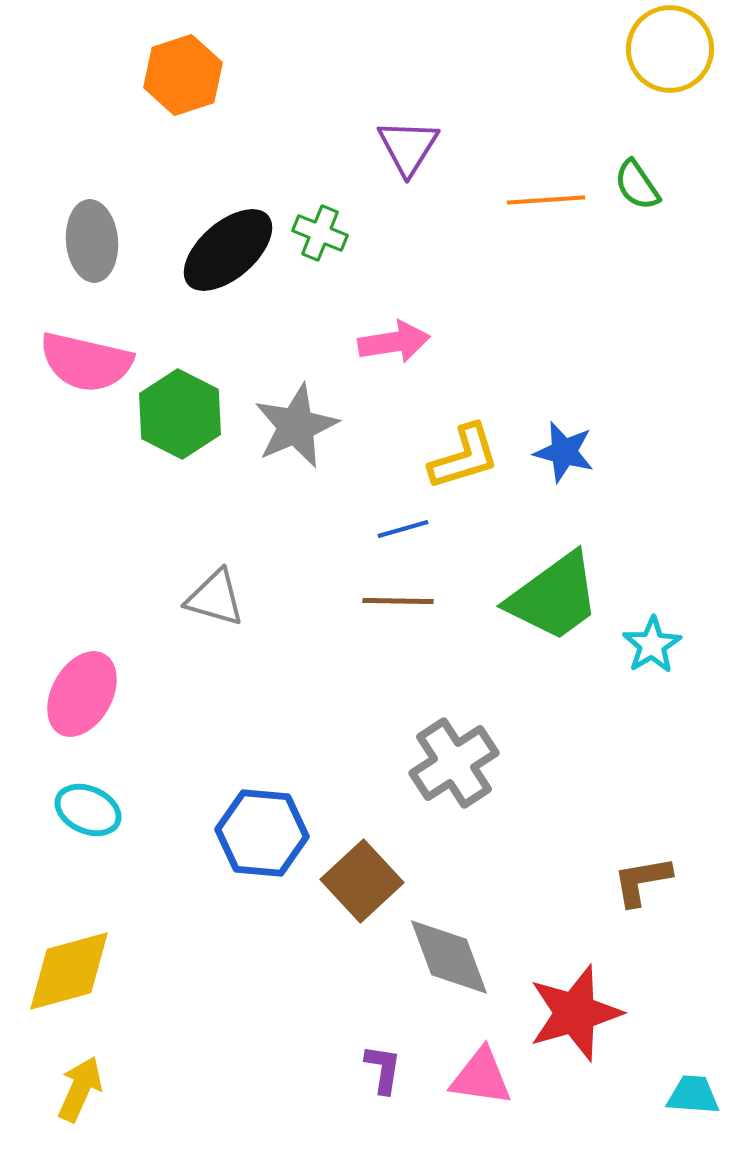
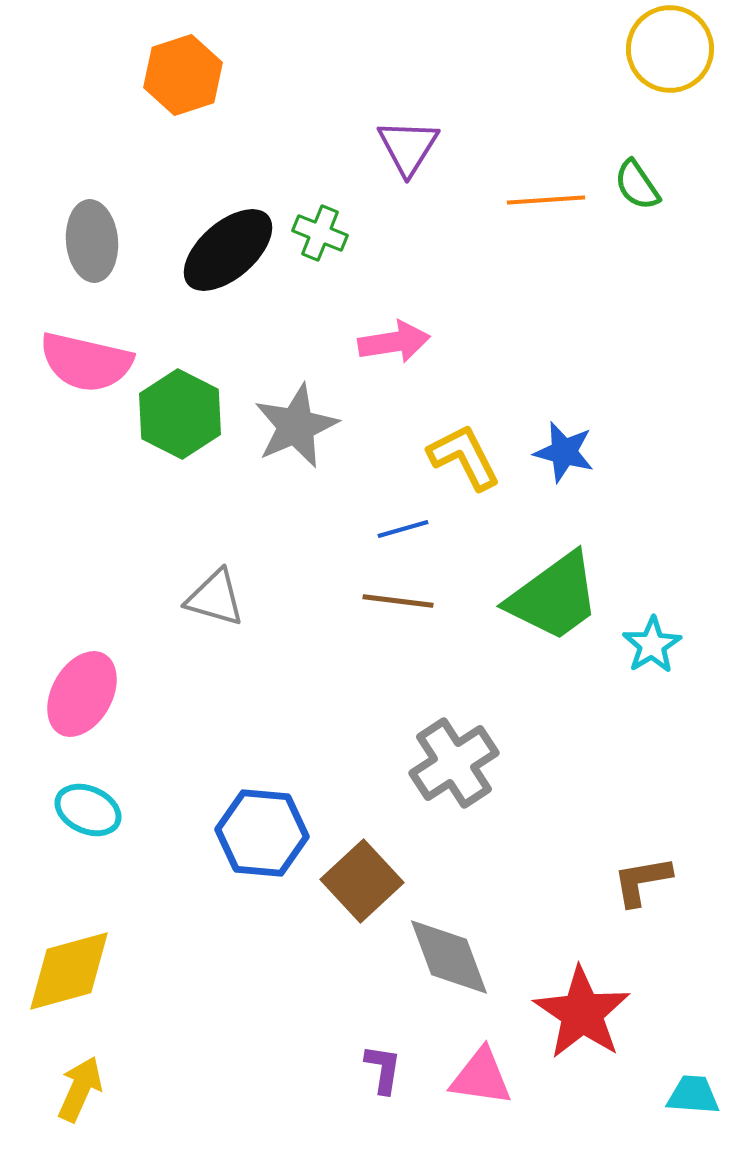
yellow L-shape: rotated 100 degrees counterclockwise
brown line: rotated 6 degrees clockwise
red star: moved 7 px right; rotated 22 degrees counterclockwise
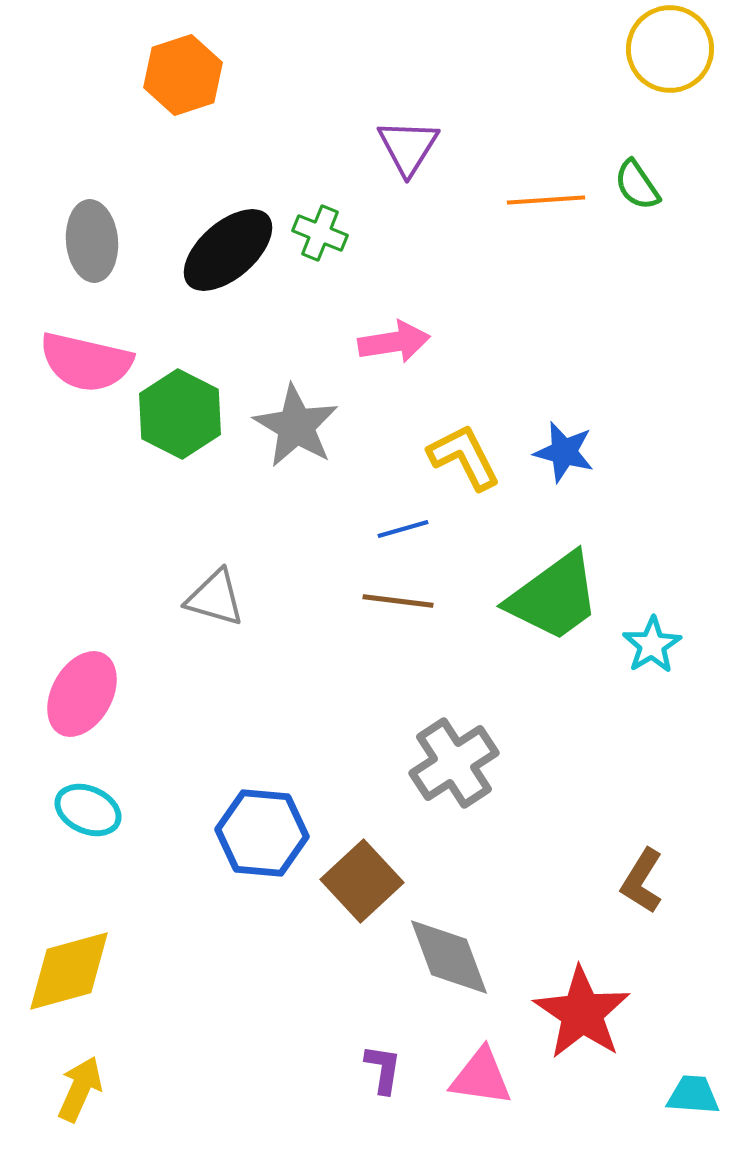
gray star: rotated 18 degrees counterclockwise
brown L-shape: rotated 48 degrees counterclockwise
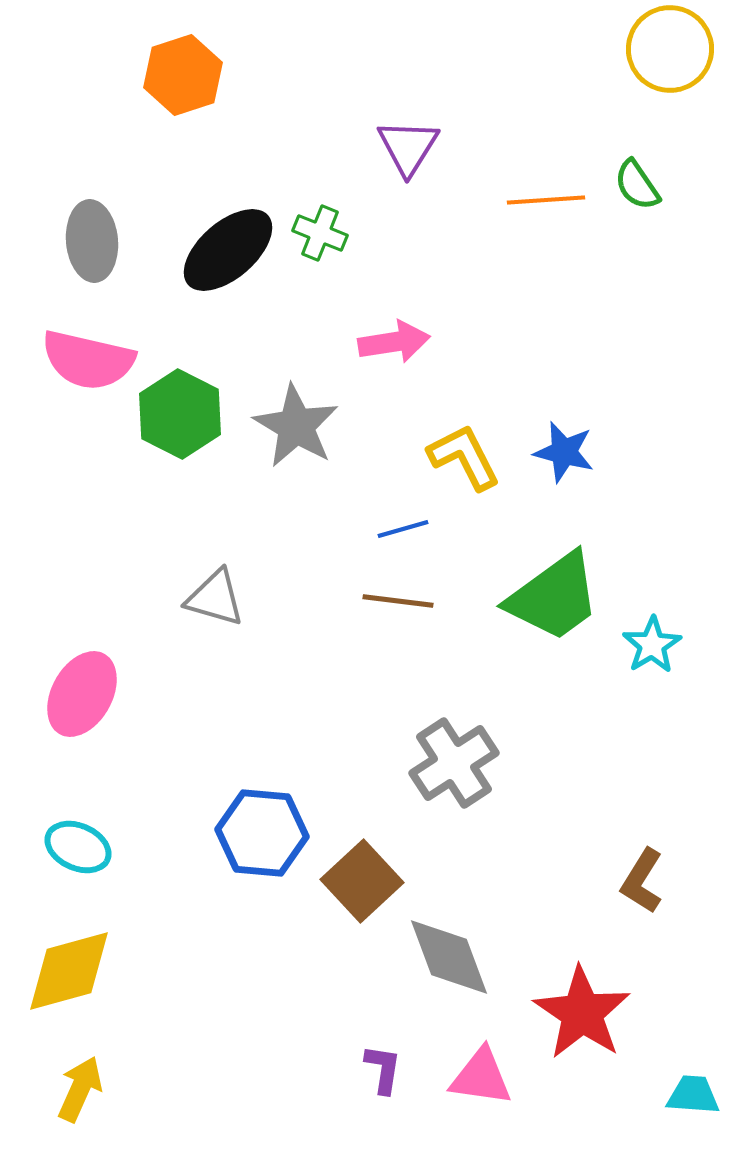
pink semicircle: moved 2 px right, 2 px up
cyan ellipse: moved 10 px left, 37 px down
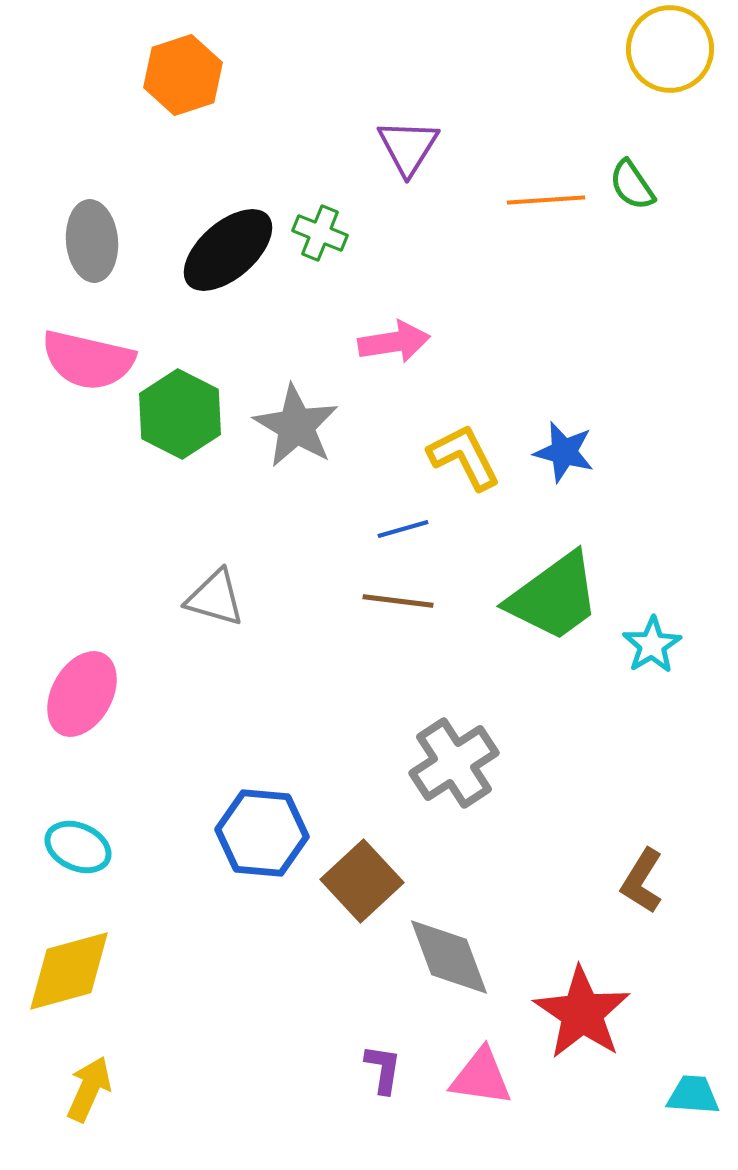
green semicircle: moved 5 px left
yellow arrow: moved 9 px right
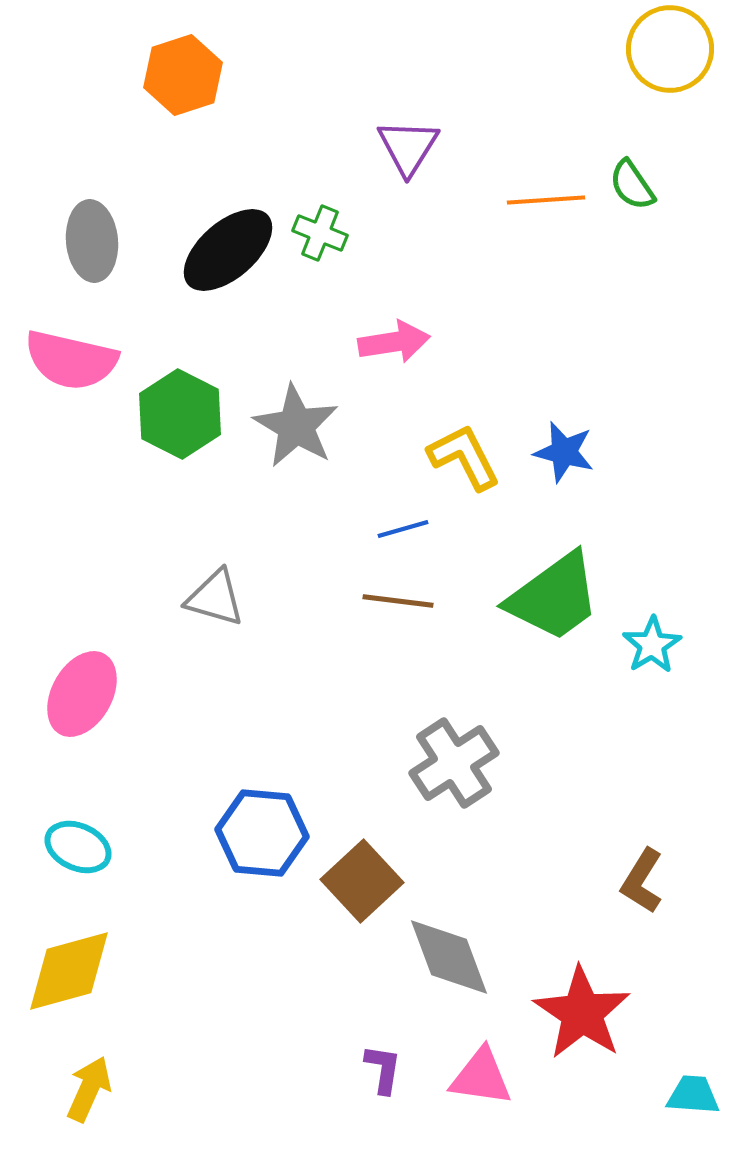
pink semicircle: moved 17 px left
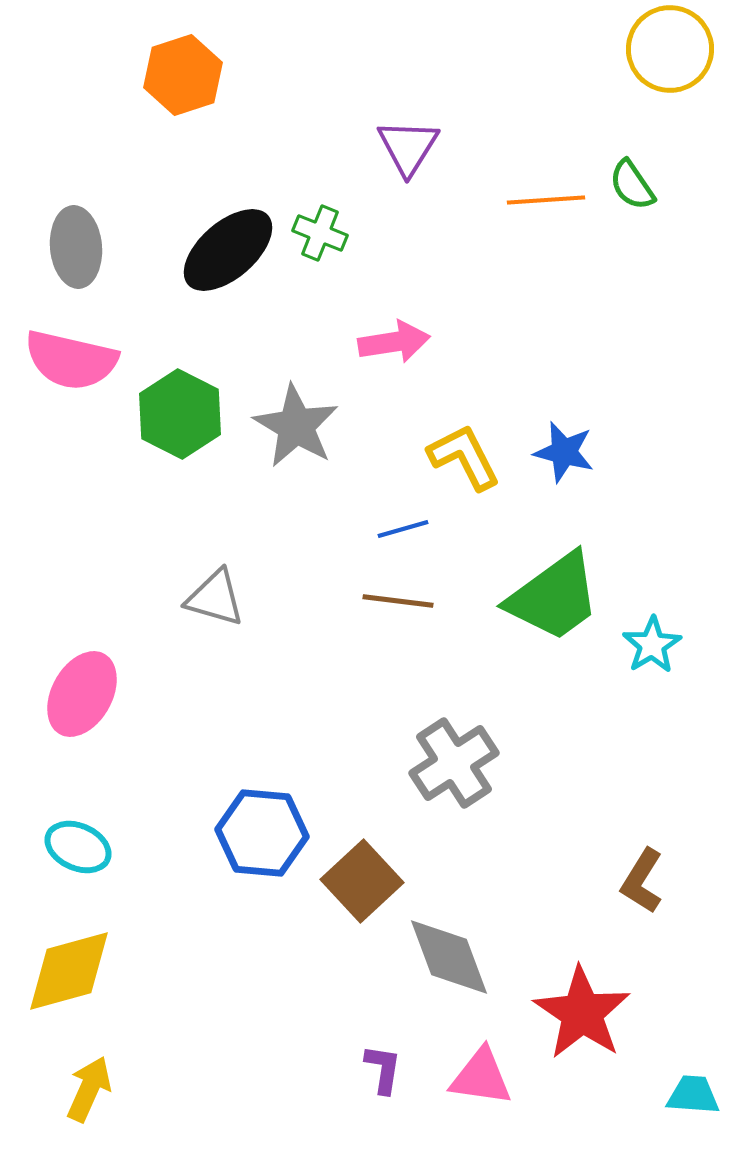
gray ellipse: moved 16 px left, 6 px down
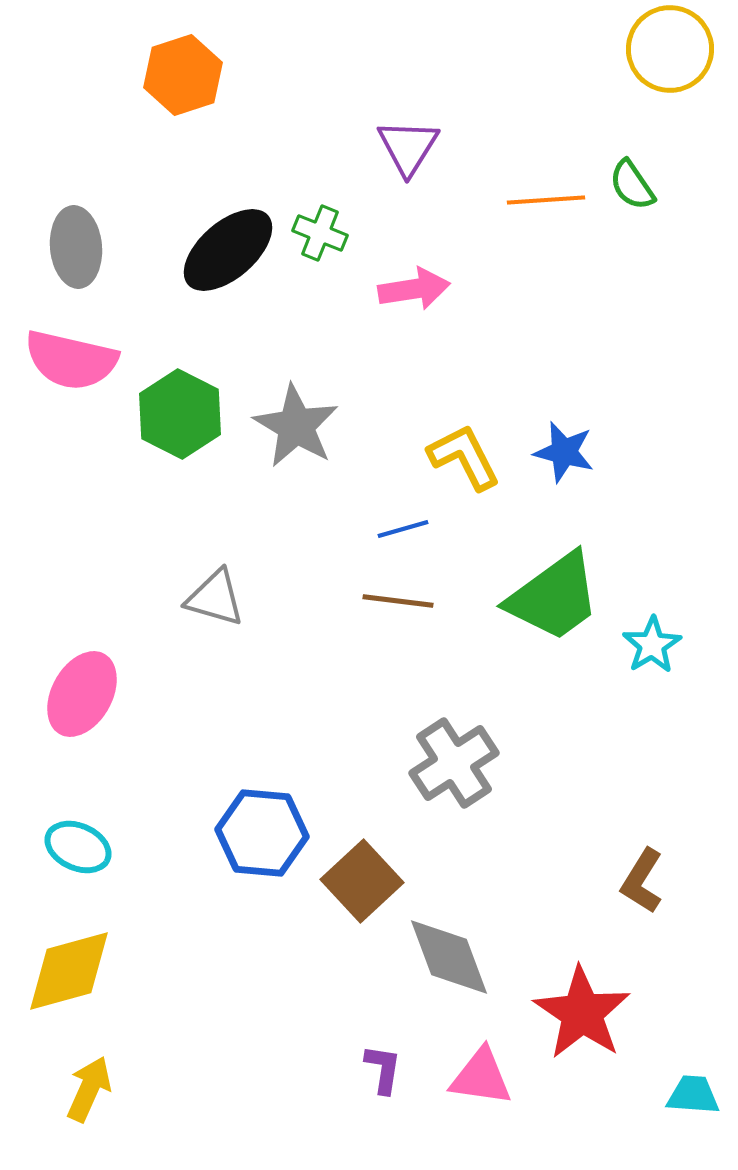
pink arrow: moved 20 px right, 53 px up
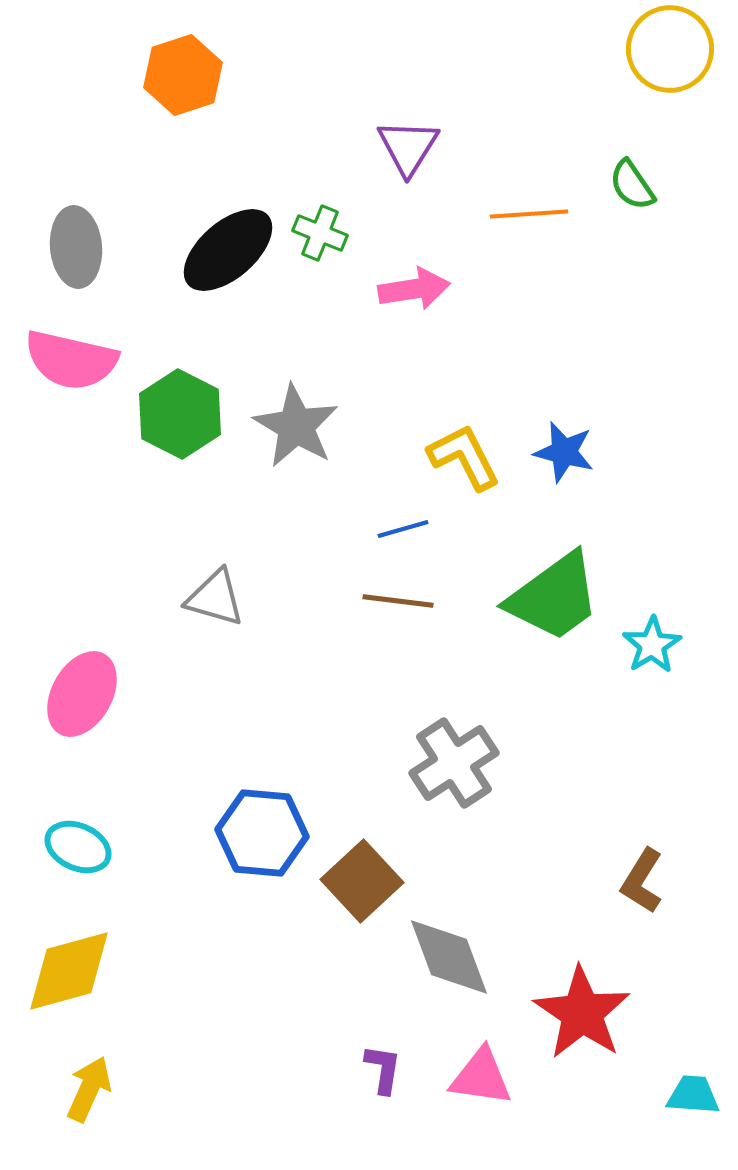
orange line: moved 17 px left, 14 px down
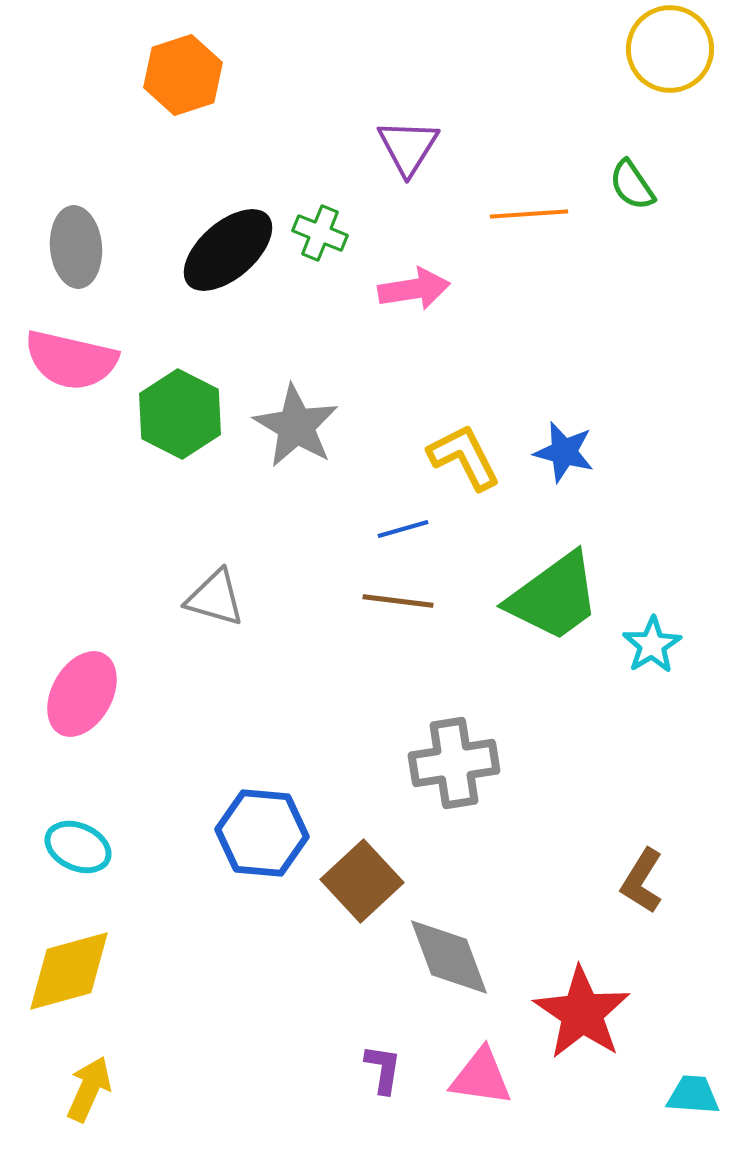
gray cross: rotated 24 degrees clockwise
